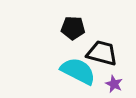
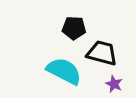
black pentagon: moved 1 px right
cyan semicircle: moved 14 px left
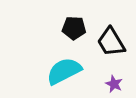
black trapezoid: moved 9 px right, 11 px up; rotated 136 degrees counterclockwise
cyan semicircle: rotated 54 degrees counterclockwise
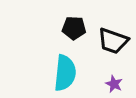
black trapezoid: moved 2 px right, 1 px up; rotated 40 degrees counterclockwise
cyan semicircle: moved 1 px right, 2 px down; rotated 123 degrees clockwise
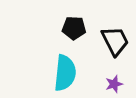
black trapezoid: moved 2 px right; rotated 136 degrees counterclockwise
purple star: rotated 30 degrees clockwise
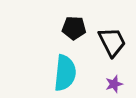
black trapezoid: moved 3 px left, 1 px down
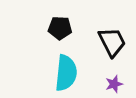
black pentagon: moved 14 px left
cyan semicircle: moved 1 px right
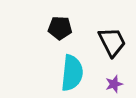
cyan semicircle: moved 6 px right
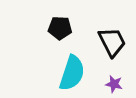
cyan semicircle: rotated 12 degrees clockwise
purple star: rotated 30 degrees clockwise
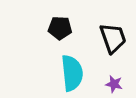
black trapezoid: moved 1 px right, 4 px up; rotated 8 degrees clockwise
cyan semicircle: rotated 24 degrees counterclockwise
